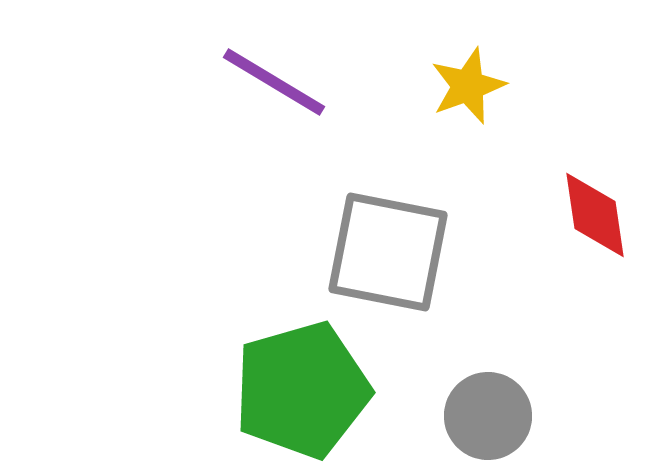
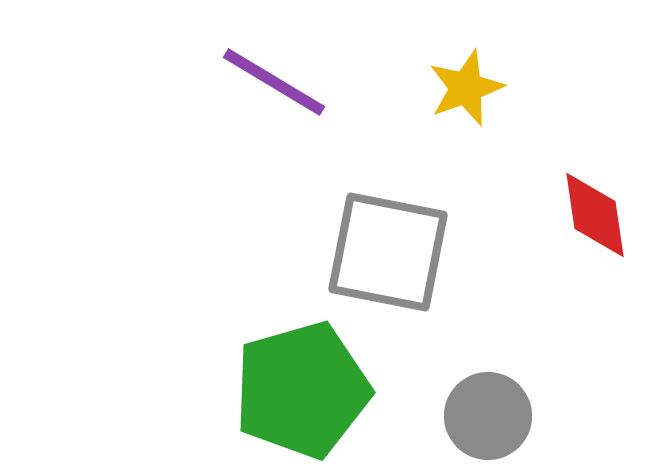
yellow star: moved 2 px left, 2 px down
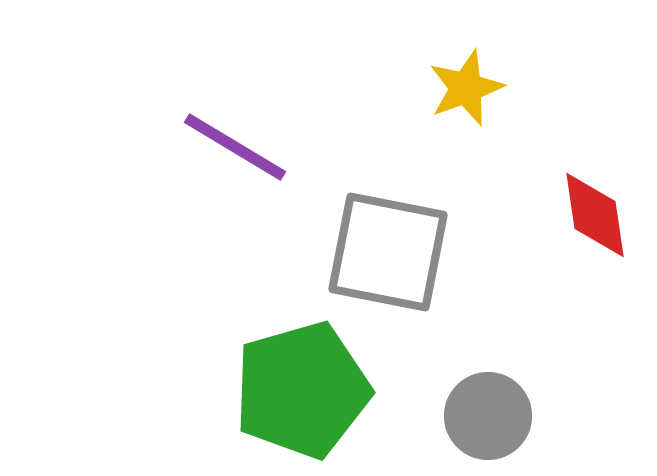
purple line: moved 39 px left, 65 px down
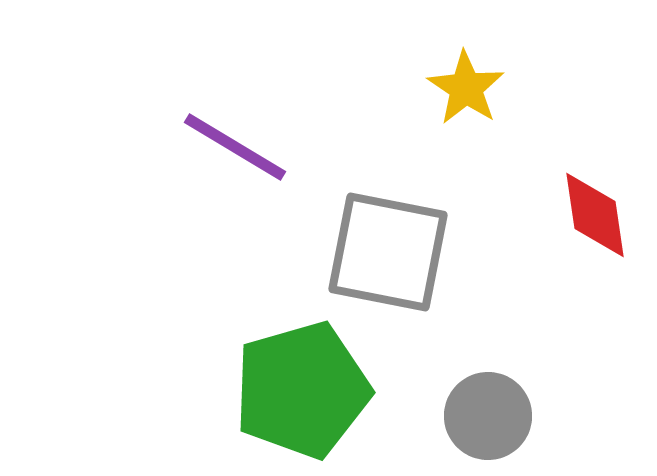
yellow star: rotated 18 degrees counterclockwise
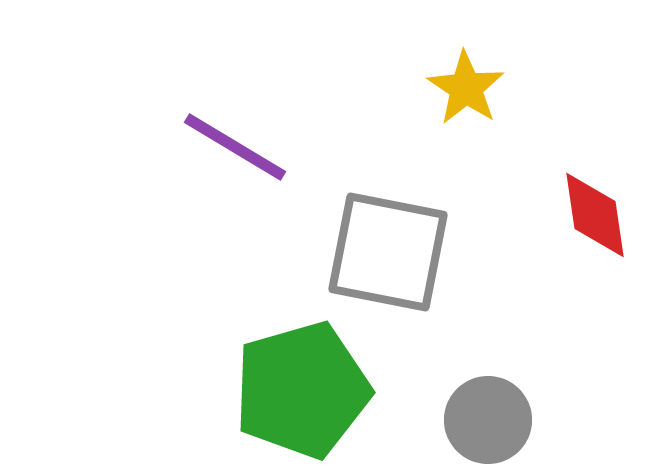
gray circle: moved 4 px down
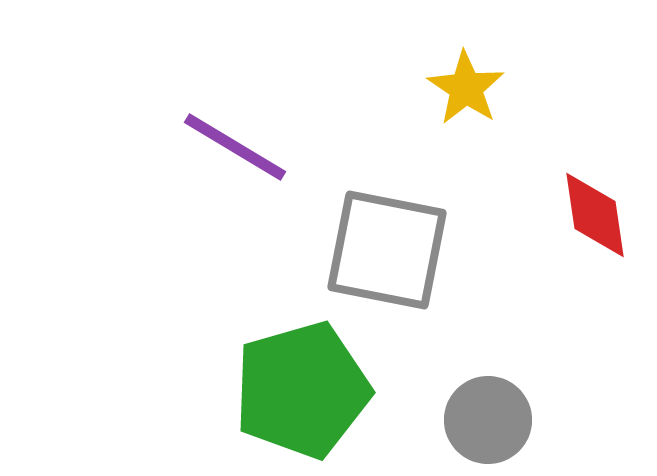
gray square: moved 1 px left, 2 px up
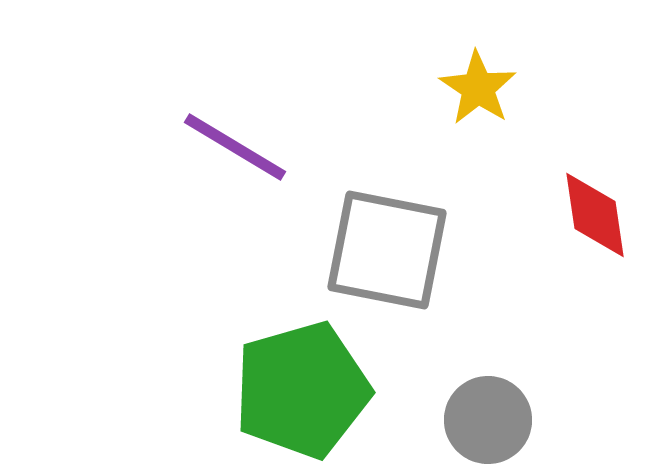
yellow star: moved 12 px right
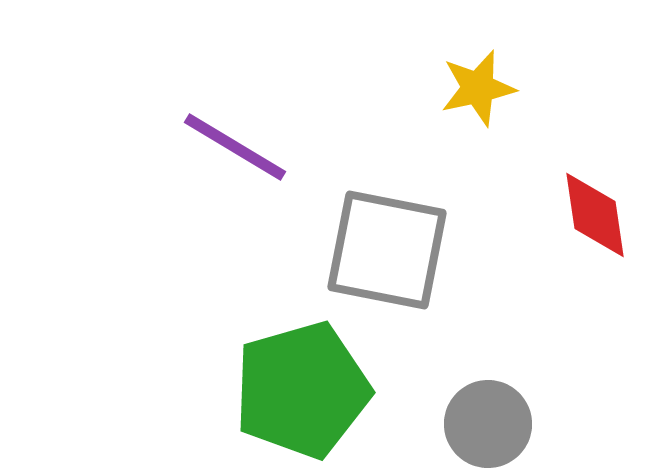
yellow star: rotated 26 degrees clockwise
gray circle: moved 4 px down
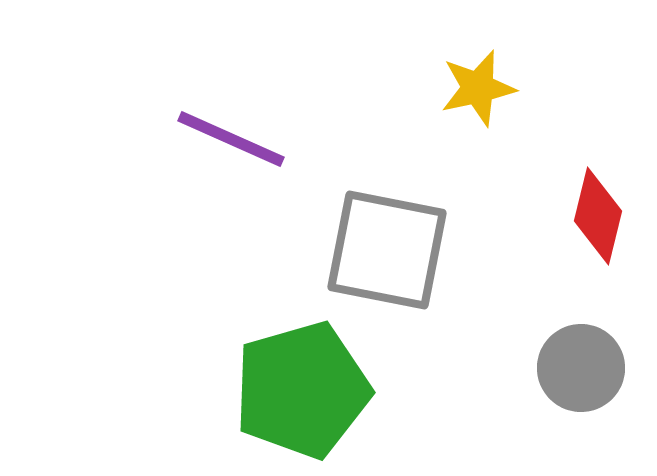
purple line: moved 4 px left, 8 px up; rotated 7 degrees counterclockwise
red diamond: moved 3 px right, 1 px down; rotated 22 degrees clockwise
gray circle: moved 93 px right, 56 px up
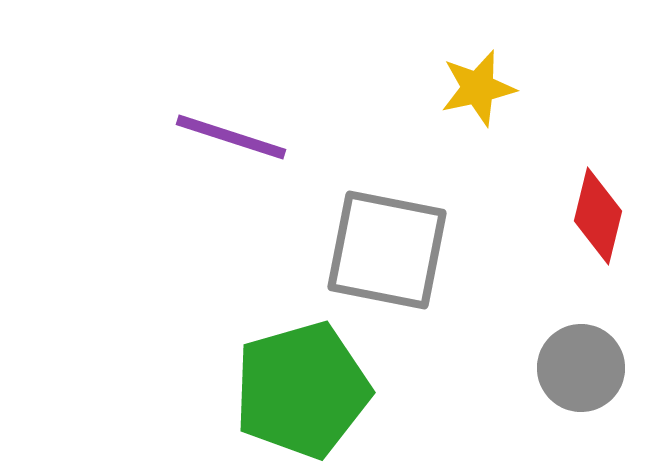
purple line: moved 2 px up; rotated 6 degrees counterclockwise
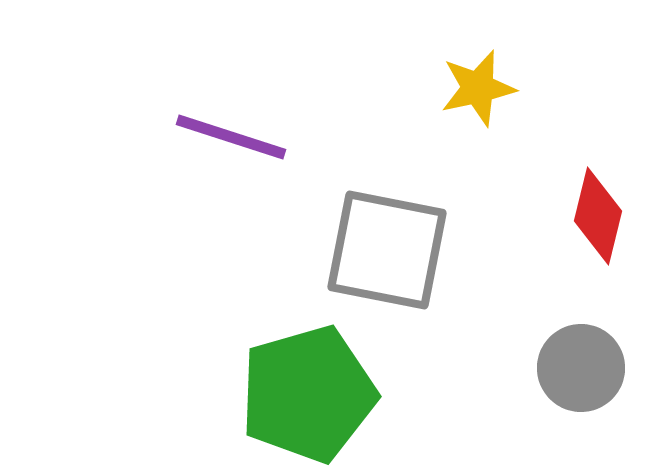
green pentagon: moved 6 px right, 4 px down
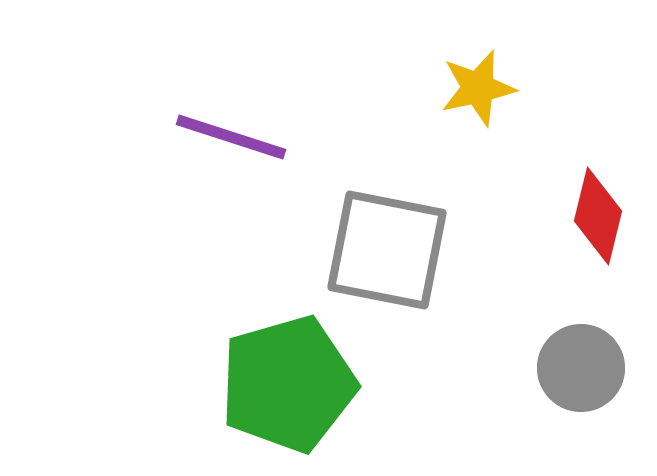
green pentagon: moved 20 px left, 10 px up
